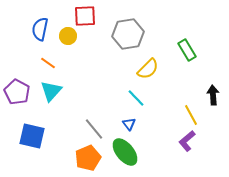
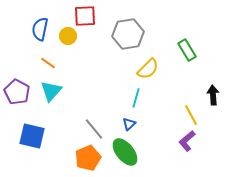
cyan line: rotated 60 degrees clockwise
blue triangle: rotated 24 degrees clockwise
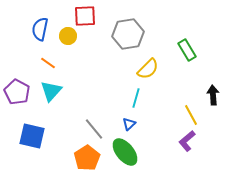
orange pentagon: moved 1 px left; rotated 10 degrees counterclockwise
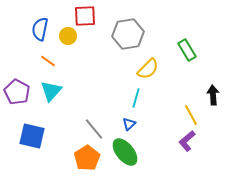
orange line: moved 2 px up
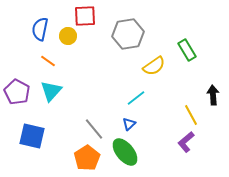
yellow semicircle: moved 6 px right, 3 px up; rotated 10 degrees clockwise
cyan line: rotated 36 degrees clockwise
purple L-shape: moved 1 px left, 1 px down
